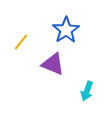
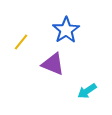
cyan arrow: rotated 36 degrees clockwise
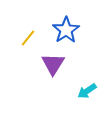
yellow line: moved 7 px right, 4 px up
purple triangle: rotated 40 degrees clockwise
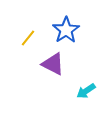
purple triangle: rotated 35 degrees counterclockwise
cyan arrow: moved 1 px left
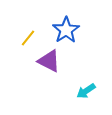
purple triangle: moved 4 px left, 3 px up
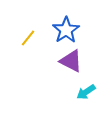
purple triangle: moved 22 px right
cyan arrow: moved 1 px down
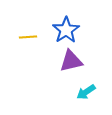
yellow line: moved 1 px up; rotated 48 degrees clockwise
purple triangle: rotated 40 degrees counterclockwise
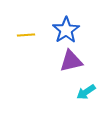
yellow line: moved 2 px left, 2 px up
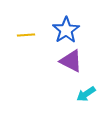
purple triangle: rotated 40 degrees clockwise
cyan arrow: moved 2 px down
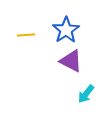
cyan arrow: rotated 18 degrees counterclockwise
